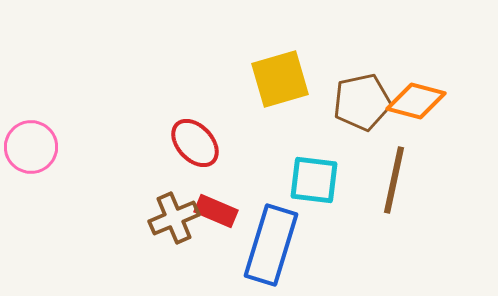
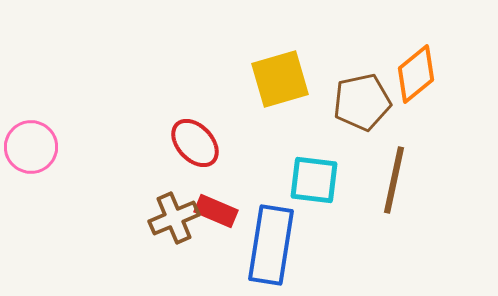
orange diamond: moved 27 px up; rotated 54 degrees counterclockwise
blue rectangle: rotated 8 degrees counterclockwise
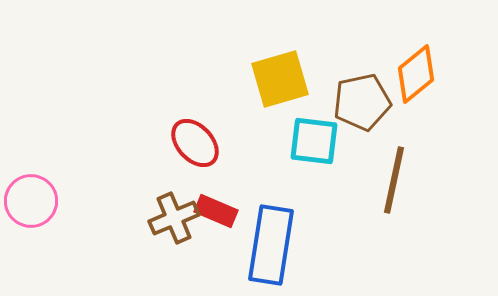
pink circle: moved 54 px down
cyan square: moved 39 px up
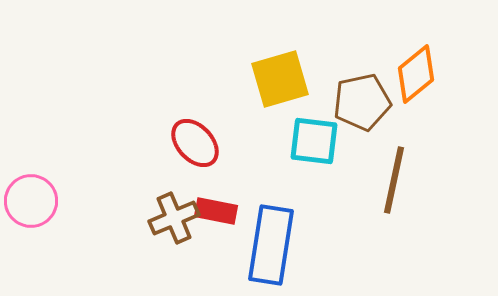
red rectangle: rotated 12 degrees counterclockwise
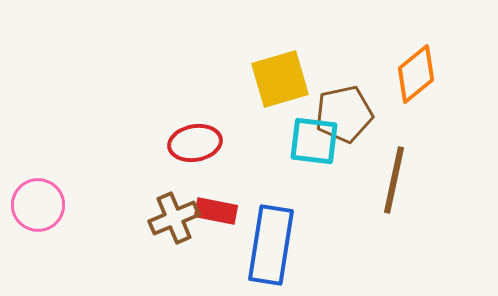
brown pentagon: moved 18 px left, 12 px down
red ellipse: rotated 57 degrees counterclockwise
pink circle: moved 7 px right, 4 px down
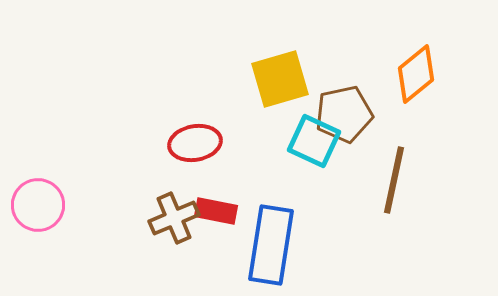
cyan square: rotated 18 degrees clockwise
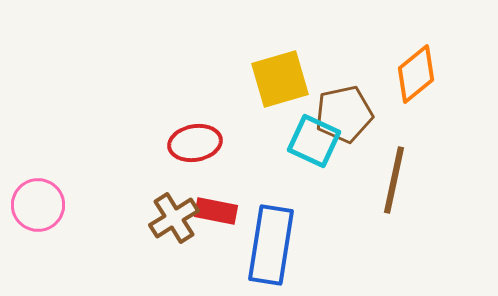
brown cross: rotated 9 degrees counterclockwise
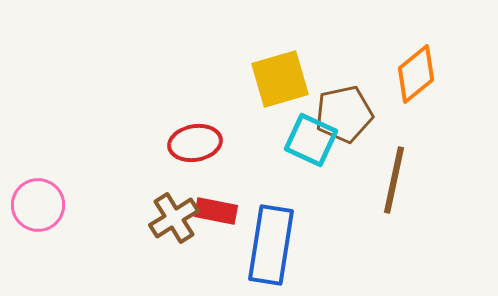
cyan square: moved 3 px left, 1 px up
